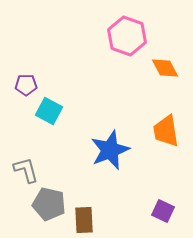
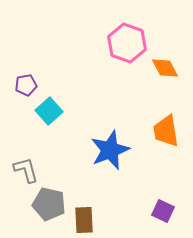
pink hexagon: moved 7 px down
purple pentagon: rotated 10 degrees counterclockwise
cyan square: rotated 20 degrees clockwise
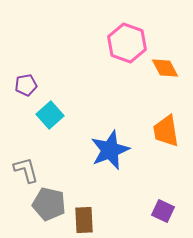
cyan square: moved 1 px right, 4 px down
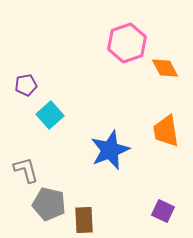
pink hexagon: rotated 21 degrees clockwise
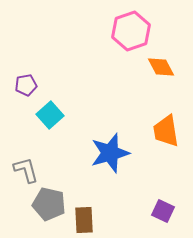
pink hexagon: moved 4 px right, 12 px up
orange diamond: moved 4 px left, 1 px up
blue star: moved 3 px down; rotated 6 degrees clockwise
